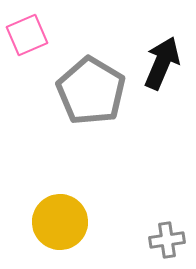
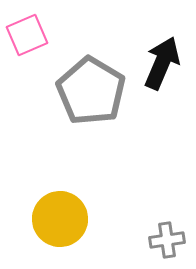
yellow circle: moved 3 px up
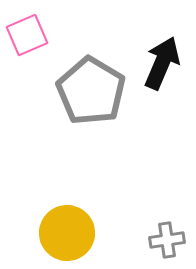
yellow circle: moved 7 px right, 14 px down
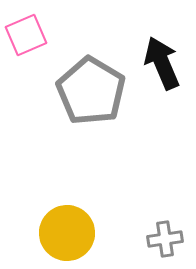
pink square: moved 1 px left
black arrow: rotated 46 degrees counterclockwise
gray cross: moved 2 px left, 1 px up
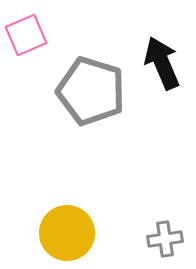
gray pentagon: rotated 14 degrees counterclockwise
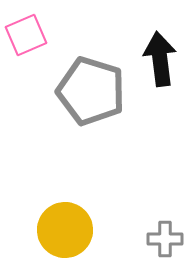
black arrow: moved 2 px left, 4 px up; rotated 16 degrees clockwise
yellow circle: moved 2 px left, 3 px up
gray cross: rotated 8 degrees clockwise
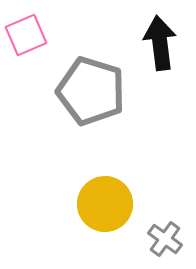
black arrow: moved 16 px up
yellow circle: moved 40 px right, 26 px up
gray cross: rotated 36 degrees clockwise
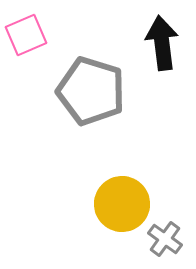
black arrow: moved 2 px right
yellow circle: moved 17 px right
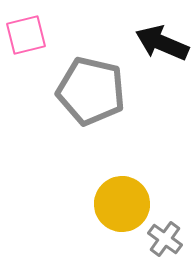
pink square: rotated 9 degrees clockwise
black arrow: rotated 60 degrees counterclockwise
gray pentagon: rotated 4 degrees counterclockwise
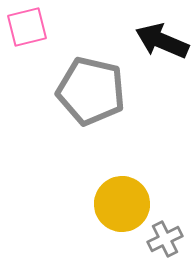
pink square: moved 1 px right, 8 px up
black arrow: moved 2 px up
gray cross: rotated 28 degrees clockwise
